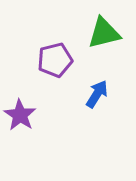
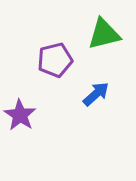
green triangle: moved 1 px down
blue arrow: moved 1 px left; rotated 16 degrees clockwise
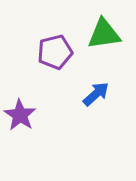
green triangle: rotated 6 degrees clockwise
purple pentagon: moved 8 px up
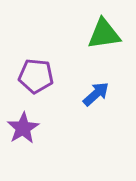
purple pentagon: moved 19 px left, 24 px down; rotated 20 degrees clockwise
purple star: moved 3 px right, 13 px down; rotated 8 degrees clockwise
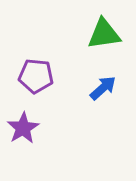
blue arrow: moved 7 px right, 6 px up
